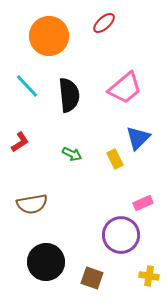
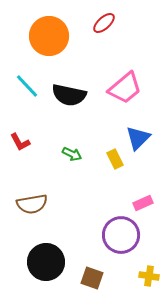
black semicircle: rotated 108 degrees clockwise
red L-shape: rotated 95 degrees clockwise
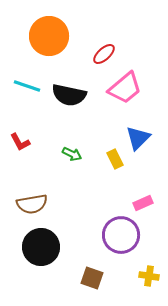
red ellipse: moved 31 px down
cyan line: rotated 28 degrees counterclockwise
black circle: moved 5 px left, 15 px up
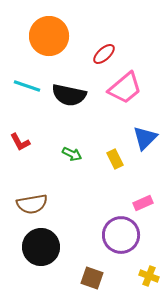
blue triangle: moved 7 px right
yellow cross: rotated 12 degrees clockwise
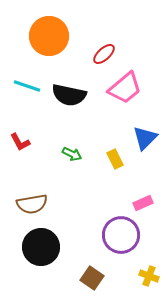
brown square: rotated 15 degrees clockwise
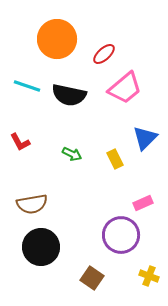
orange circle: moved 8 px right, 3 px down
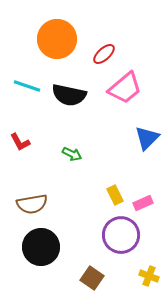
blue triangle: moved 2 px right
yellow rectangle: moved 36 px down
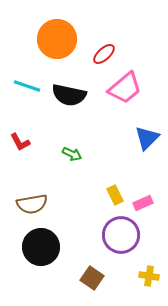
yellow cross: rotated 12 degrees counterclockwise
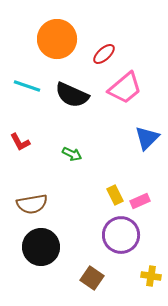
black semicircle: moved 3 px right; rotated 12 degrees clockwise
pink rectangle: moved 3 px left, 2 px up
yellow cross: moved 2 px right
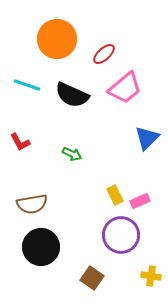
cyan line: moved 1 px up
